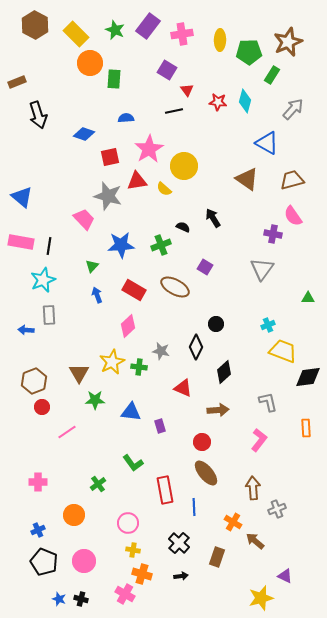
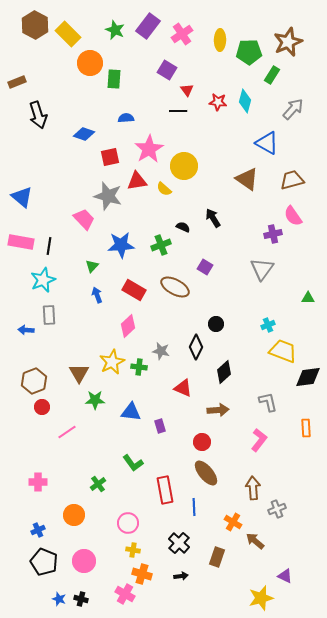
yellow rectangle at (76, 34): moved 8 px left
pink cross at (182, 34): rotated 25 degrees counterclockwise
black line at (174, 111): moved 4 px right; rotated 12 degrees clockwise
purple cross at (273, 234): rotated 24 degrees counterclockwise
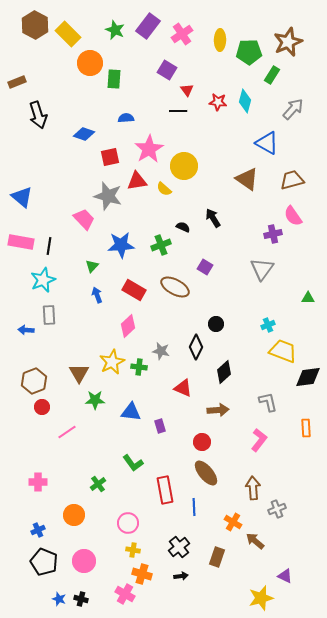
black cross at (179, 543): moved 4 px down; rotated 10 degrees clockwise
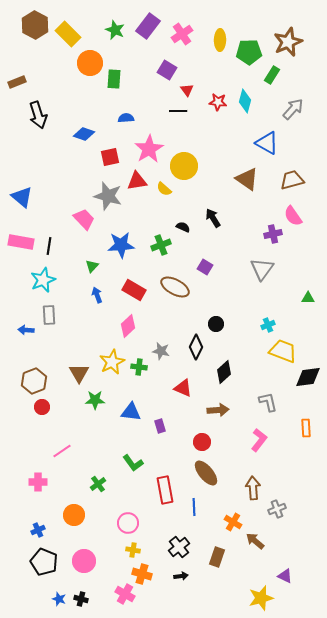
pink line at (67, 432): moved 5 px left, 19 px down
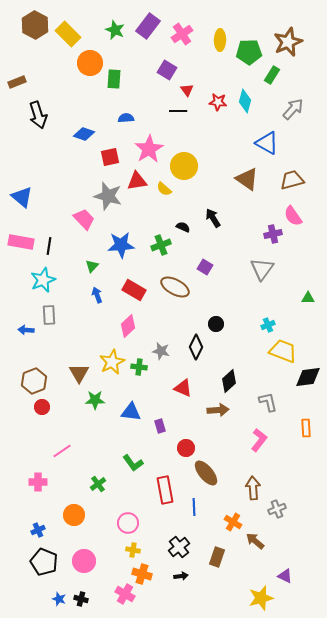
black diamond at (224, 372): moved 5 px right, 9 px down
red circle at (202, 442): moved 16 px left, 6 px down
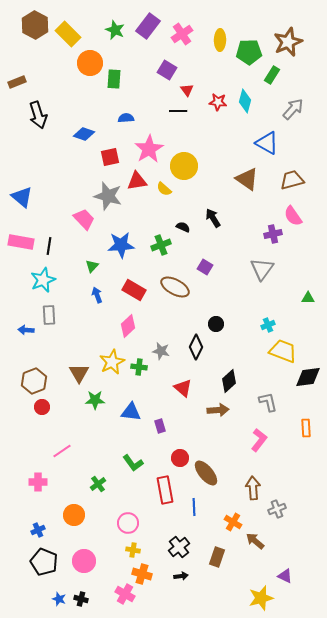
red triangle at (183, 388): rotated 18 degrees clockwise
red circle at (186, 448): moved 6 px left, 10 px down
